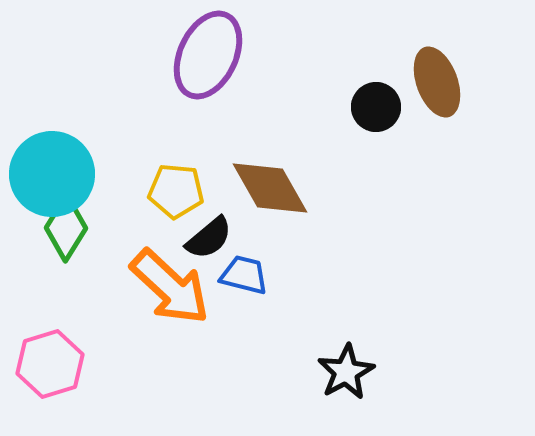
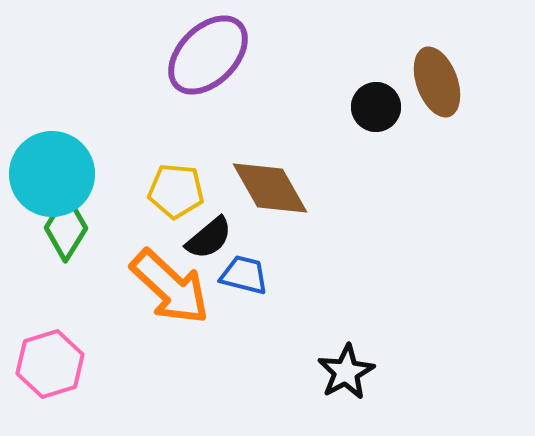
purple ellipse: rotated 20 degrees clockwise
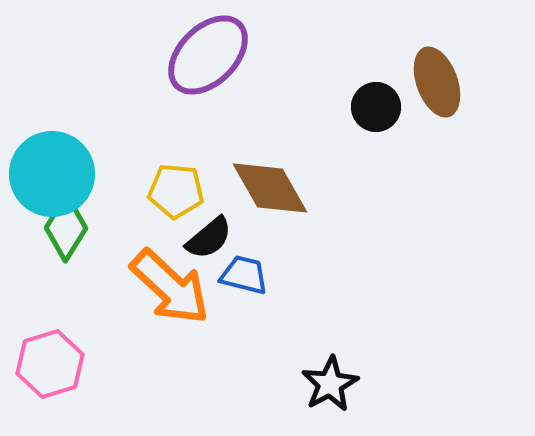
black star: moved 16 px left, 12 px down
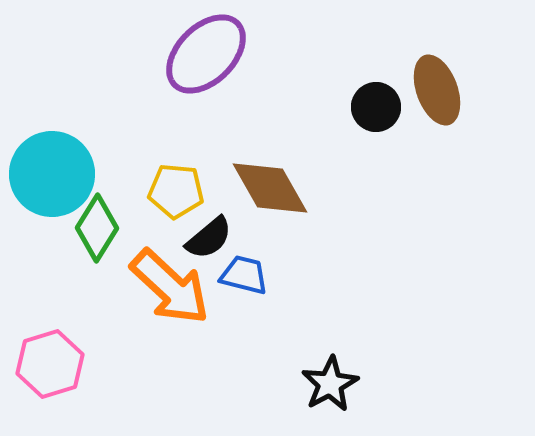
purple ellipse: moved 2 px left, 1 px up
brown ellipse: moved 8 px down
green diamond: moved 31 px right
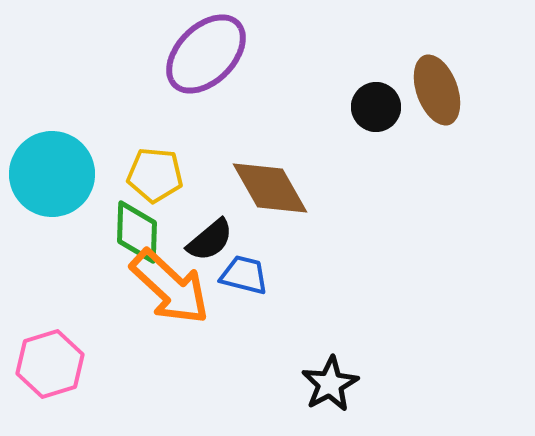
yellow pentagon: moved 21 px left, 16 px up
green diamond: moved 40 px right, 4 px down; rotated 30 degrees counterclockwise
black semicircle: moved 1 px right, 2 px down
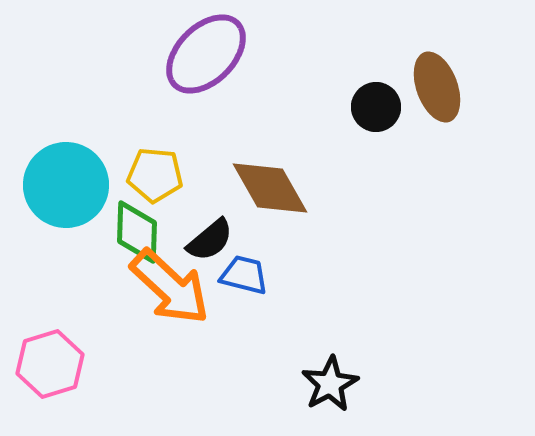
brown ellipse: moved 3 px up
cyan circle: moved 14 px right, 11 px down
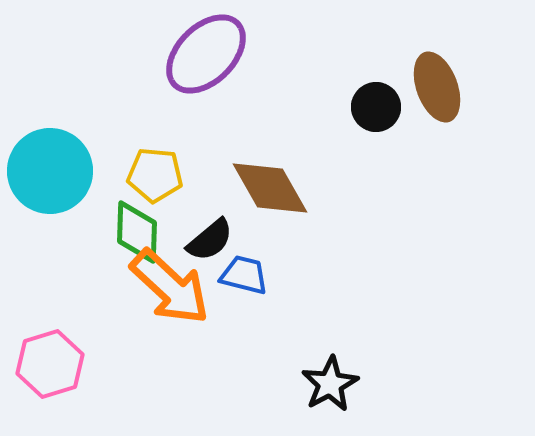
cyan circle: moved 16 px left, 14 px up
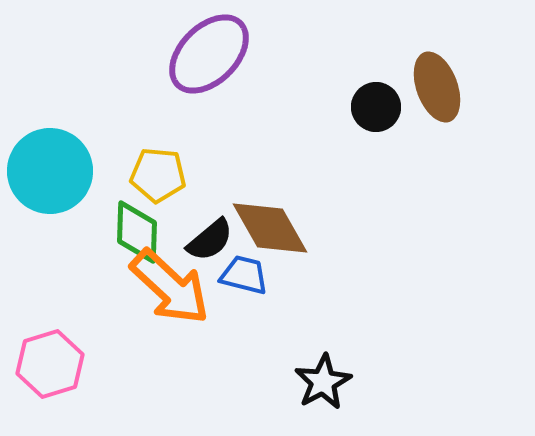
purple ellipse: moved 3 px right
yellow pentagon: moved 3 px right
brown diamond: moved 40 px down
black star: moved 7 px left, 2 px up
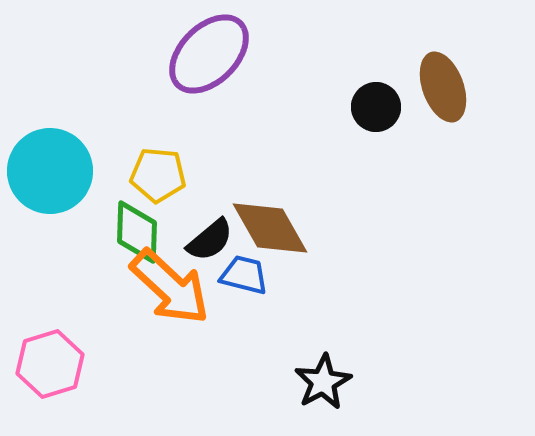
brown ellipse: moved 6 px right
